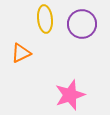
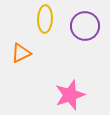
yellow ellipse: rotated 8 degrees clockwise
purple circle: moved 3 px right, 2 px down
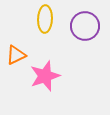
orange triangle: moved 5 px left, 2 px down
pink star: moved 25 px left, 19 px up
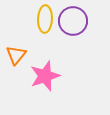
purple circle: moved 12 px left, 5 px up
orange triangle: rotated 25 degrees counterclockwise
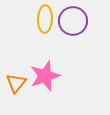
orange triangle: moved 28 px down
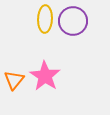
pink star: rotated 20 degrees counterclockwise
orange triangle: moved 2 px left, 3 px up
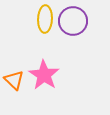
pink star: moved 1 px left, 1 px up
orange triangle: rotated 25 degrees counterclockwise
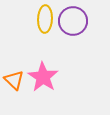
pink star: moved 1 px left, 2 px down
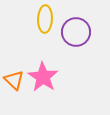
purple circle: moved 3 px right, 11 px down
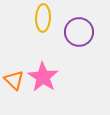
yellow ellipse: moved 2 px left, 1 px up
purple circle: moved 3 px right
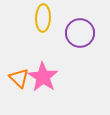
purple circle: moved 1 px right, 1 px down
orange triangle: moved 5 px right, 2 px up
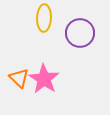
yellow ellipse: moved 1 px right
pink star: moved 1 px right, 2 px down
